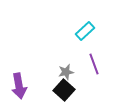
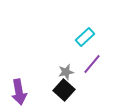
cyan rectangle: moved 6 px down
purple line: moved 2 px left; rotated 60 degrees clockwise
purple arrow: moved 6 px down
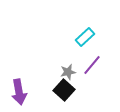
purple line: moved 1 px down
gray star: moved 2 px right
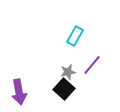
cyan rectangle: moved 10 px left, 1 px up; rotated 18 degrees counterclockwise
black square: moved 1 px up
